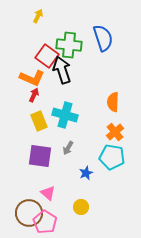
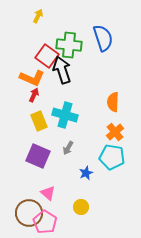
purple square: moved 2 px left; rotated 15 degrees clockwise
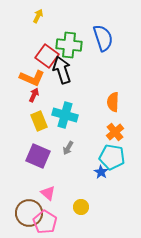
blue star: moved 15 px right, 1 px up; rotated 16 degrees counterclockwise
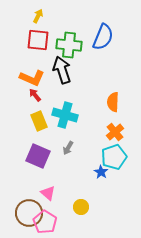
blue semicircle: moved 1 px up; rotated 40 degrees clockwise
red square: moved 9 px left, 16 px up; rotated 30 degrees counterclockwise
red arrow: moved 1 px right; rotated 64 degrees counterclockwise
cyan pentagon: moved 2 px right; rotated 30 degrees counterclockwise
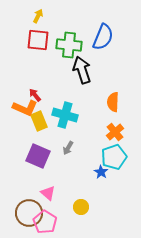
black arrow: moved 20 px right
orange L-shape: moved 7 px left, 30 px down
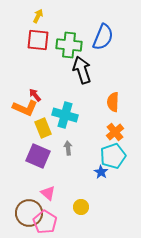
yellow rectangle: moved 4 px right, 7 px down
gray arrow: rotated 144 degrees clockwise
cyan pentagon: moved 1 px left, 1 px up
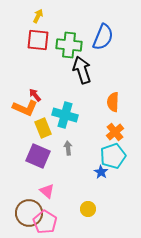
pink triangle: moved 1 px left, 2 px up
yellow circle: moved 7 px right, 2 px down
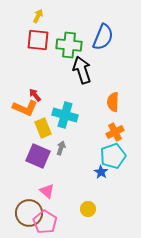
orange cross: rotated 12 degrees clockwise
gray arrow: moved 7 px left; rotated 24 degrees clockwise
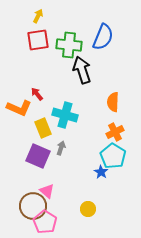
red square: rotated 15 degrees counterclockwise
red arrow: moved 2 px right, 1 px up
orange L-shape: moved 6 px left
cyan pentagon: rotated 20 degrees counterclockwise
brown circle: moved 4 px right, 7 px up
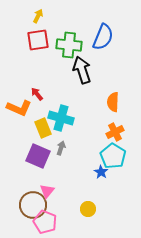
cyan cross: moved 4 px left, 3 px down
pink triangle: rotated 28 degrees clockwise
brown circle: moved 1 px up
pink pentagon: rotated 10 degrees counterclockwise
